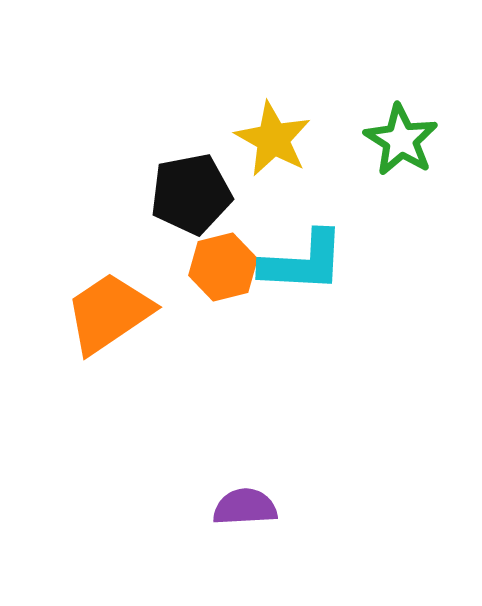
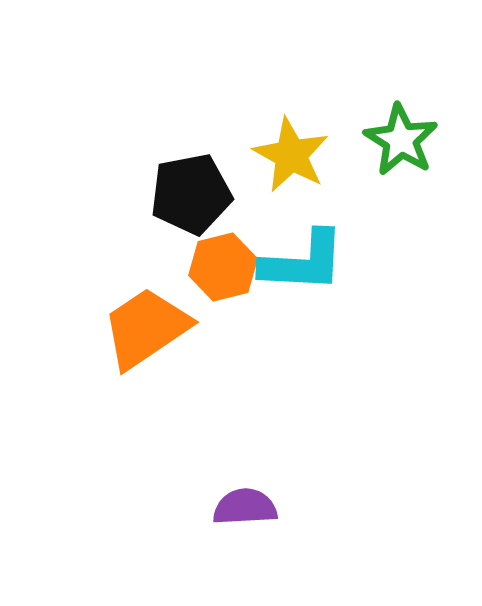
yellow star: moved 18 px right, 16 px down
orange trapezoid: moved 37 px right, 15 px down
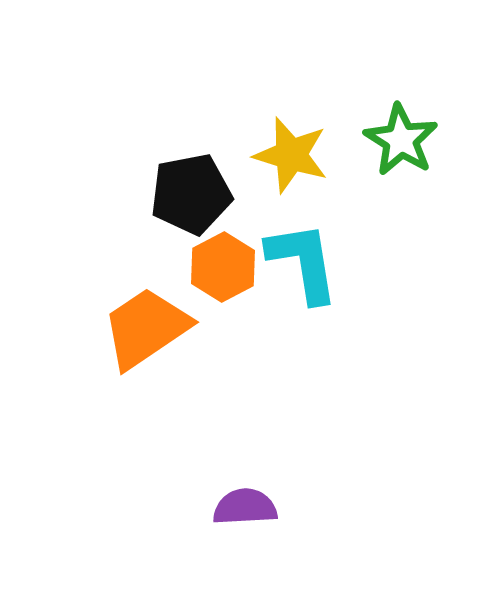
yellow star: rotated 12 degrees counterclockwise
cyan L-shape: rotated 102 degrees counterclockwise
orange hexagon: rotated 14 degrees counterclockwise
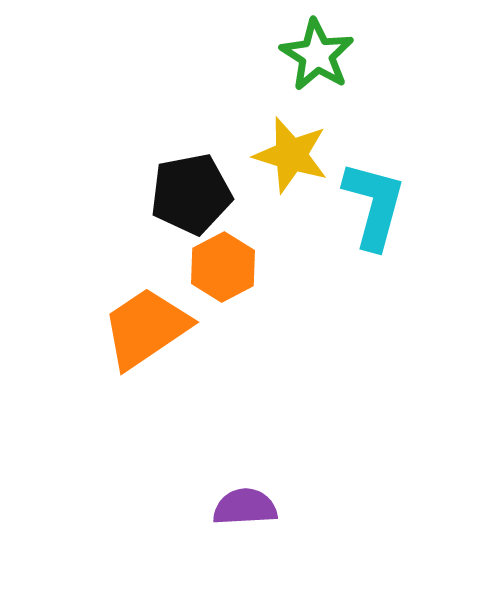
green star: moved 84 px left, 85 px up
cyan L-shape: moved 71 px right, 57 px up; rotated 24 degrees clockwise
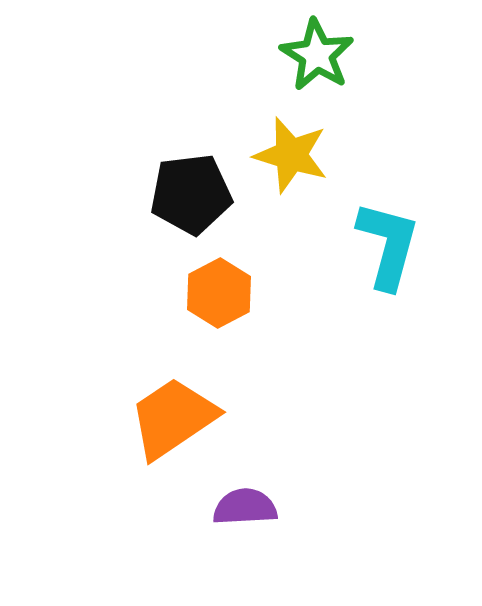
black pentagon: rotated 4 degrees clockwise
cyan L-shape: moved 14 px right, 40 px down
orange hexagon: moved 4 px left, 26 px down
orange trapezoid: moved 27 px right, 90 px down
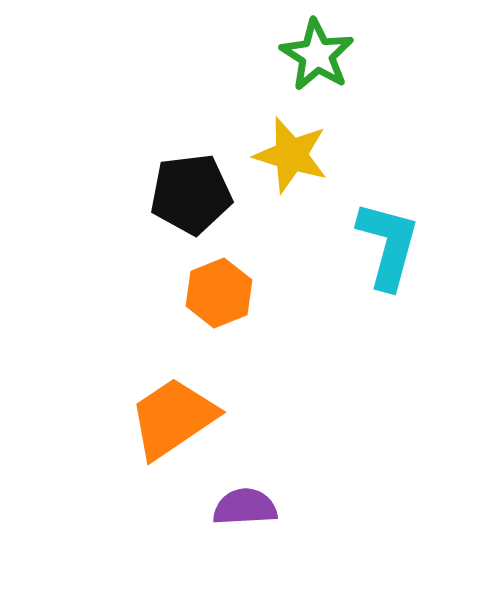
orange hexagon: rotated 6 degrees clockwise
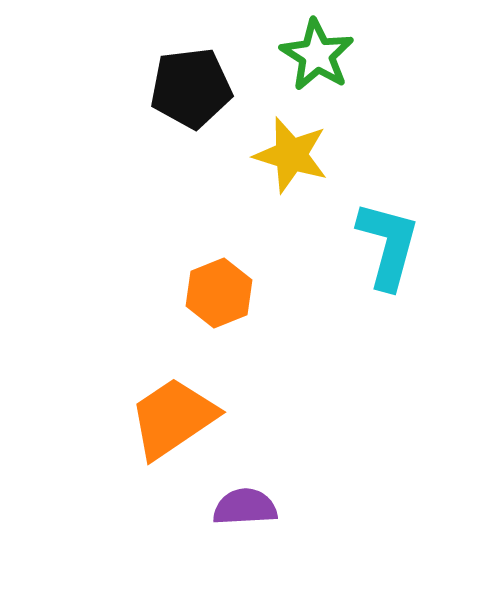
black pentagon: moved 106 px up
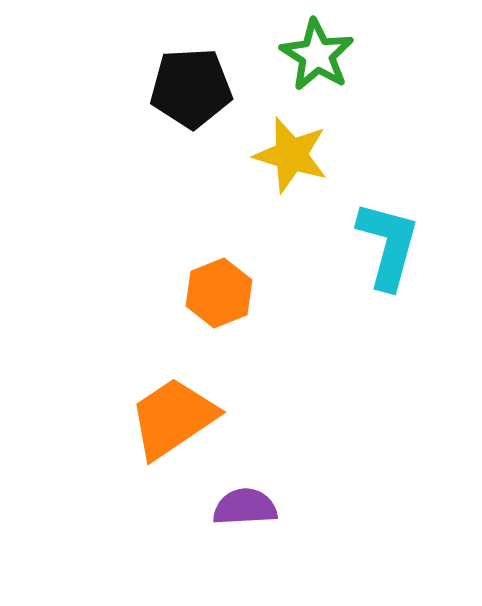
black pentagon: rotated 4 degrees clockwise
